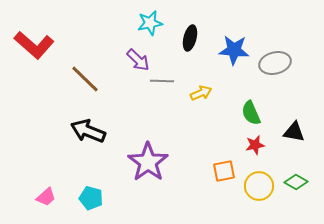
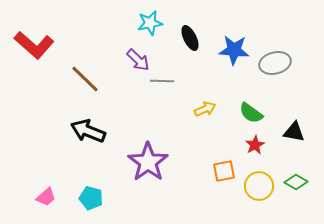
black ellipse: rotated 40 degrees counterclockwise
yellow arrow: moved 4 px right, 16 px down
green semicircle: rotated 30 degrees counterclockwise
red star: rotated 18 degrees counterclockwise
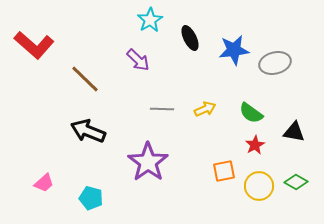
cyan star: moved 3 px up; rotated 20 degrees counterclockwise
blue star: rotated 12 degrees counterclockwise
gray line: moved 28 px down
pink trapezoid: moved 2 px left, 14 px up
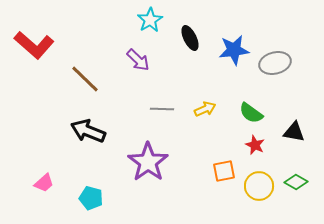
red star: rotated 18 degrees counterclockwise
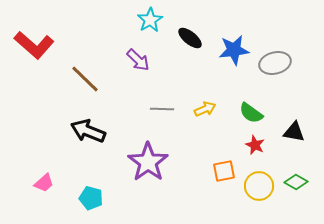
black ellipse: rotated 25 degrees counterclockwise
